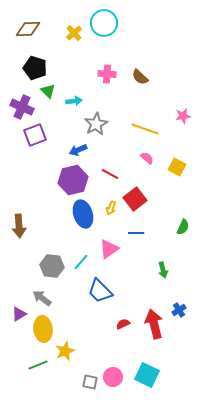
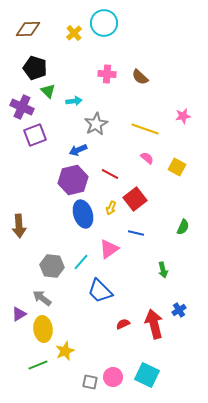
blue line: rotated 14 degrees clockwise
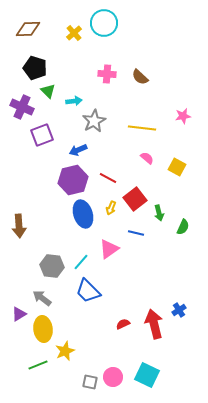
gray star: moved 2 px left, 3 px up
yellow line: moved 3 px left, 1 px up; rotated 12 degrees counterclockwise
purple square: moved 7 px right
red line: moved 2 px left, 4 px down
green arrow: moved 4 px left, 57 px up
blue trapezoid: moved 12 px left
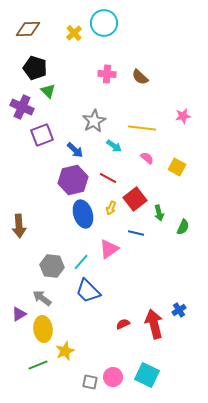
cyan arrow: moved 40 px right, 45 px down; rotated 42 degrees clockwise
blue arrow: moved 3 px left; rotated 114 degrees counterclockwise
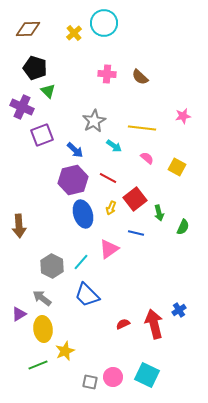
gray hexagon: rotated 20 degrees clockwise
blue trapezoid: moved 1 px left, 4 px down
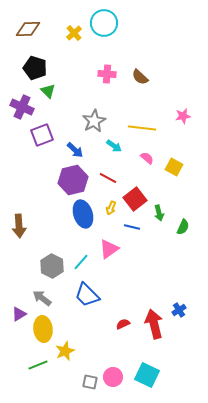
yellow square: moved 3 px left
blue line: moved 4 px left, 6 px up
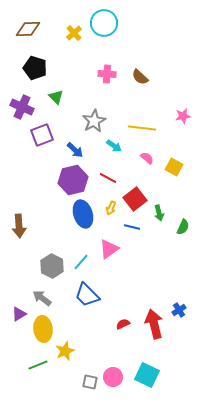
green triangle: moved 8 px right, 6 px down
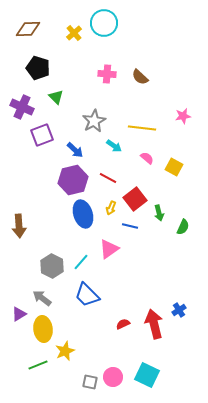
black pentagon: moved 3 px right
blue line: moved 2 px left, 1 px up
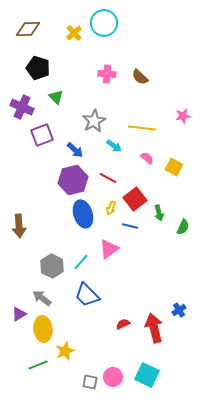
red arrow: moved 4 px down
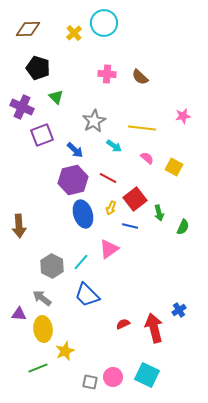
purple triangle: rotated 35 degrees clockwise
green line: moved 3 px down
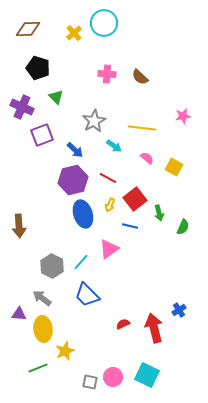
yellow arrow: moved 1 px left, 3 px up
